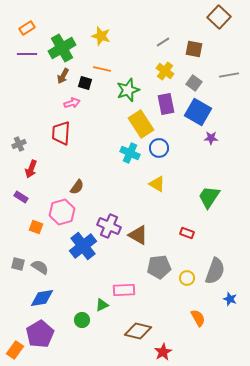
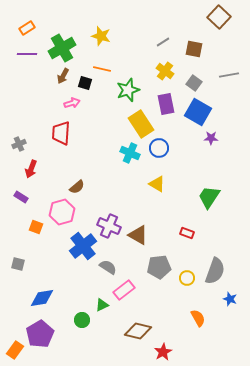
brown semicircle at (77, 187): rotated 14 degrees clockwise
gray semicircle at (40, 267): moved 68 px right
pink rectangle at (124, 290): rotated 35 degrees counterclockwise
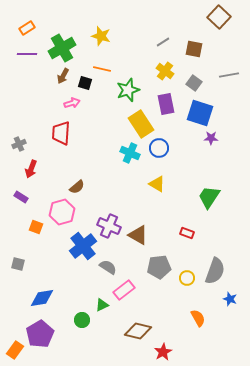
blue square at (198, 112): moved 2 px right, 1 px down; rotated 12 degrees counterclockwise
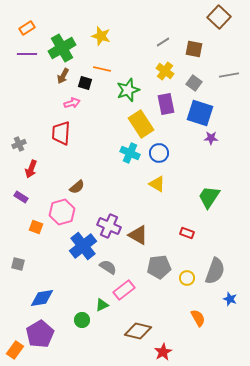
blue circle at (159, 148): moved 5 px down
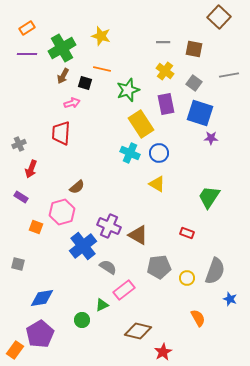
gray line at (163, 42): rotated 32 degrees clockwise
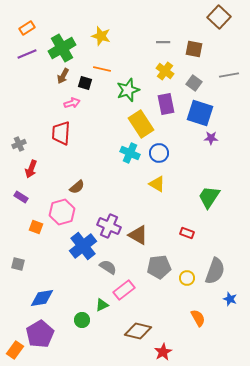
purple line at (27, 54): rotated 24 degrees counterclockwise
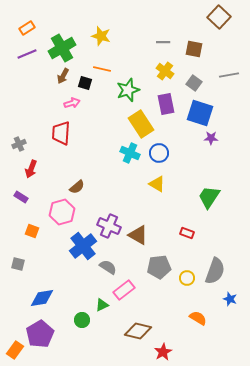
orange square at (36, 227): moved 4 px left, 4 px down
orange semicircle at (198, 318): rotated 30 degrees counterclockwise
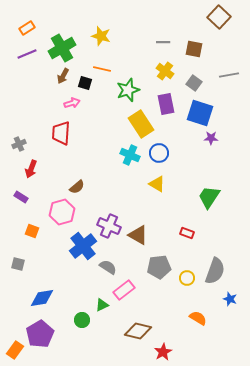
cyan cross at (130, 153): moved 2 px down
